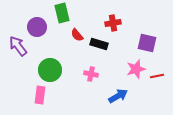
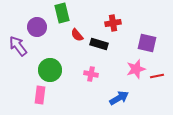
blue arrow: moved 1 px right, 2 px down
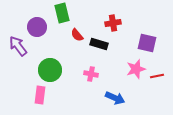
blue arrow: moved 4 px left; rotated 54 degrees clockwise
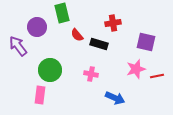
purple square: moved 1 px left, 1 px up
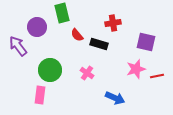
pink cross: moved 4 px left, 1 px up; rotated 24 degrees clockwise
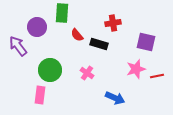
green rectangle: rotated 18 degrees clockwise
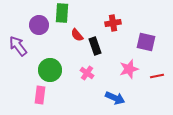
purple circle: moved 2 px right, 2 px up
black rectangle: moved 4 px left, 2 px down; rotated 54 degrees clockwise
pink star: moved 7 px left
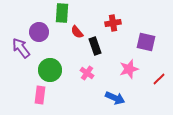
purple circle: moved 7 px down
red semicircle: moved 3 px up
purple arrow: moved 3 px right, 2 px down
red line: moved 2 px right, 3 px down; rotated 32 degrees counterclockwise
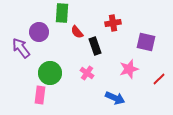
green circle: moved 3 px down
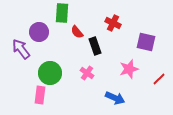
red cross: rotated 35 degrees clockwise
purple arrow: moved 1 px down
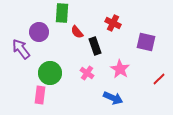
pink star: moved 9 px left; rotated 24 degrees counterclockwise
blue arrow: moved 2 px left
